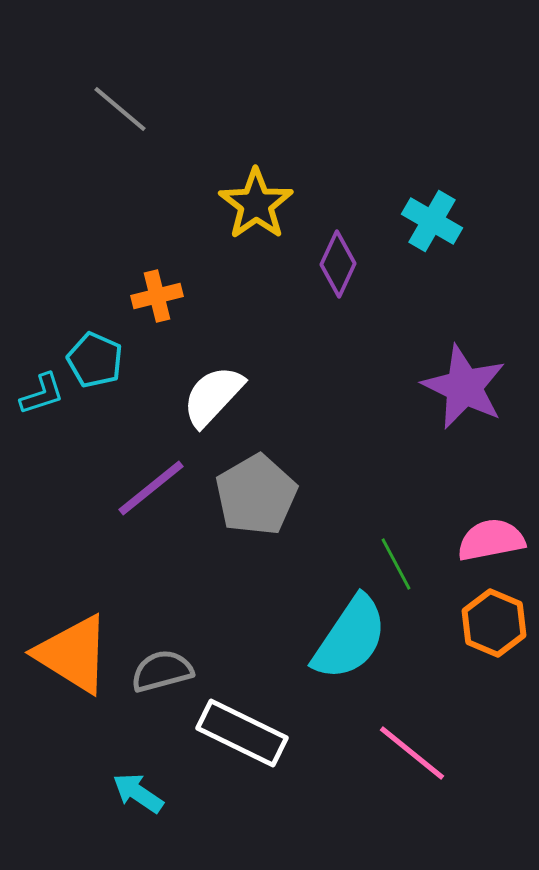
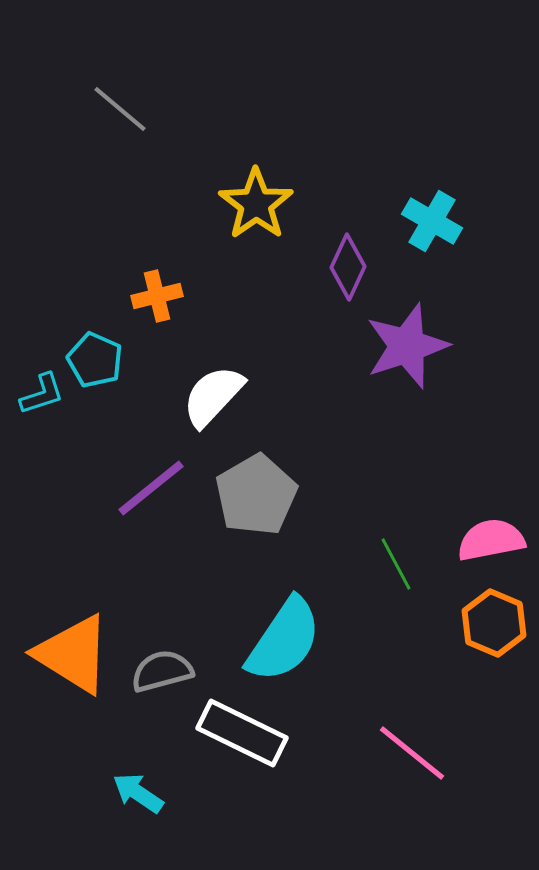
purple diamond: moved 10 px right, 3 px down
purple star: moved 57 px left, 41 px up; rotated 28 degrees clockwise
cyan semicircle: moved 66 px left, 2 px down
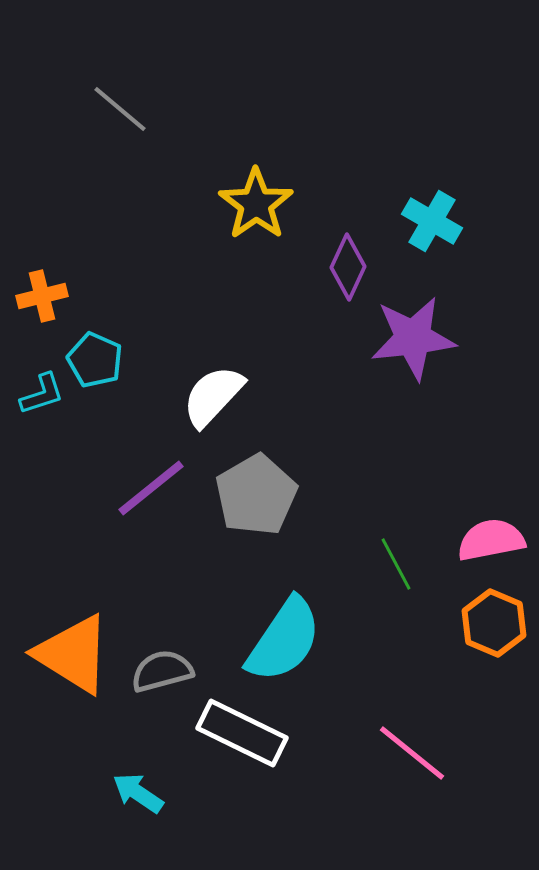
orange cross: moved 115 px left
purple star: moved 6 px right, 8 px up; rotated 12 degrees clockwise
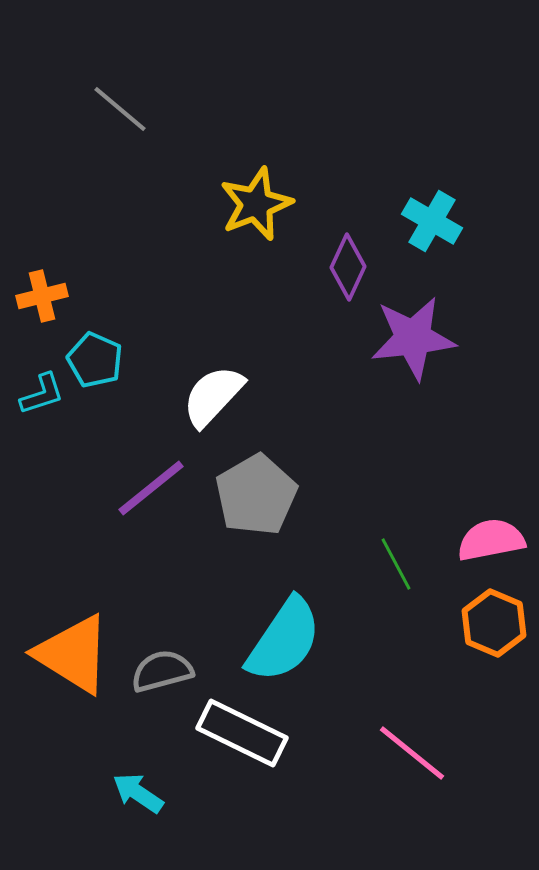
yellow star: rotated 14 degrees clockwise
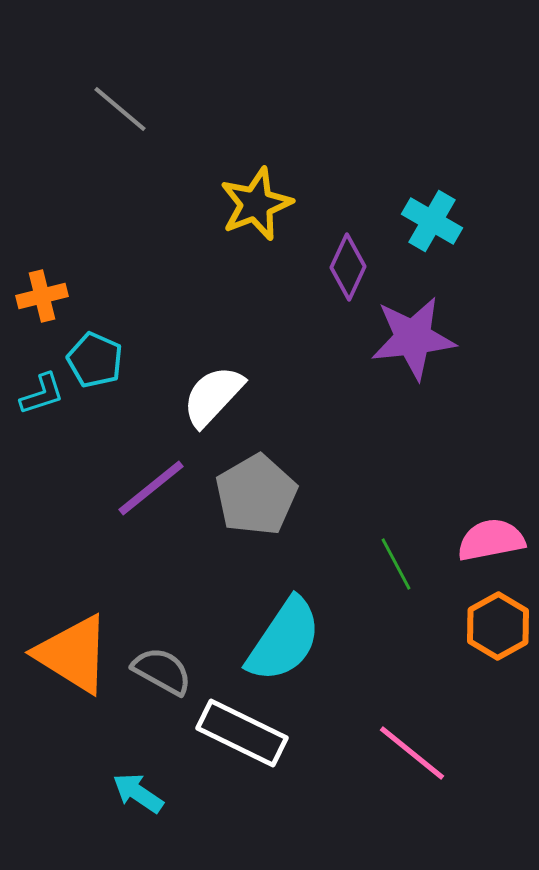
orange hexagon: moved 4 px right, 3 px down; rotated 8 degrees clockwise
gray semicircle: rotated 44 degrees clockwise
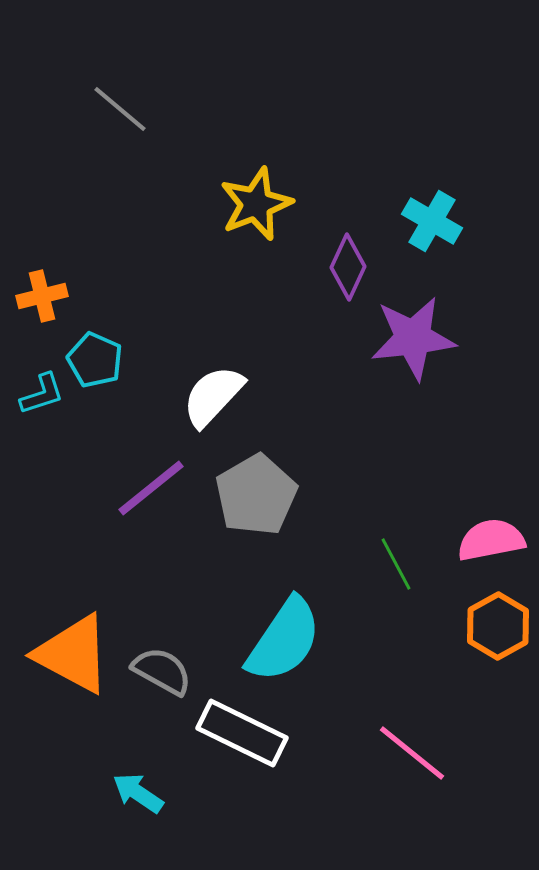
orange triangle: rotated 4 degrees counterclockwise
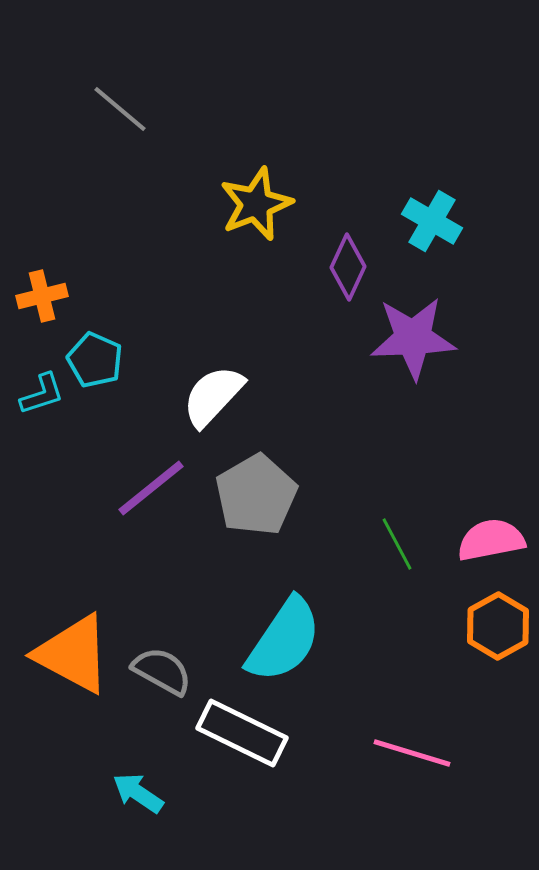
purple star: rotated 4 degrees clockwise
green line: moved 1 px right, 20 px up
pink line: rotated 22 degrees counterclockwise
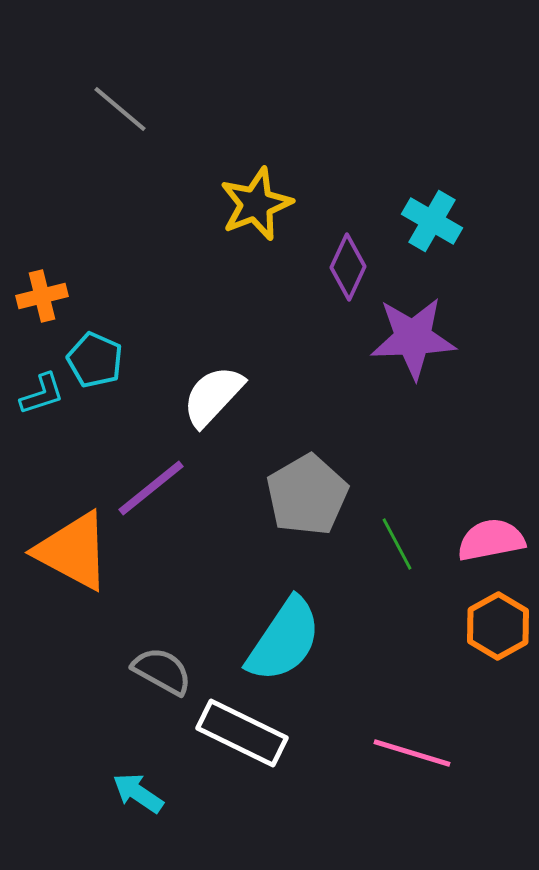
gray pentagon: moved 51 px right
orange triangle: moved 103 px up
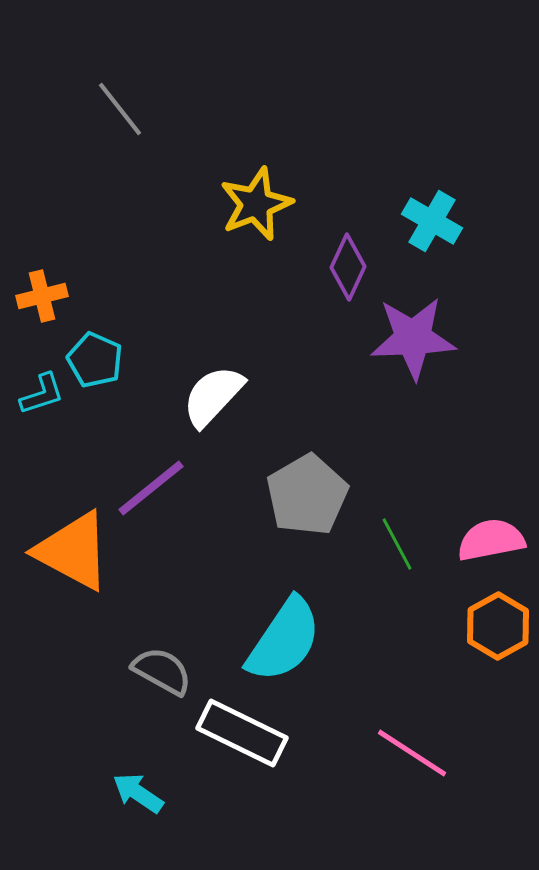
gray line: rotated 12 degrees clockwise
pink line: rotated 16 degrees clockwise
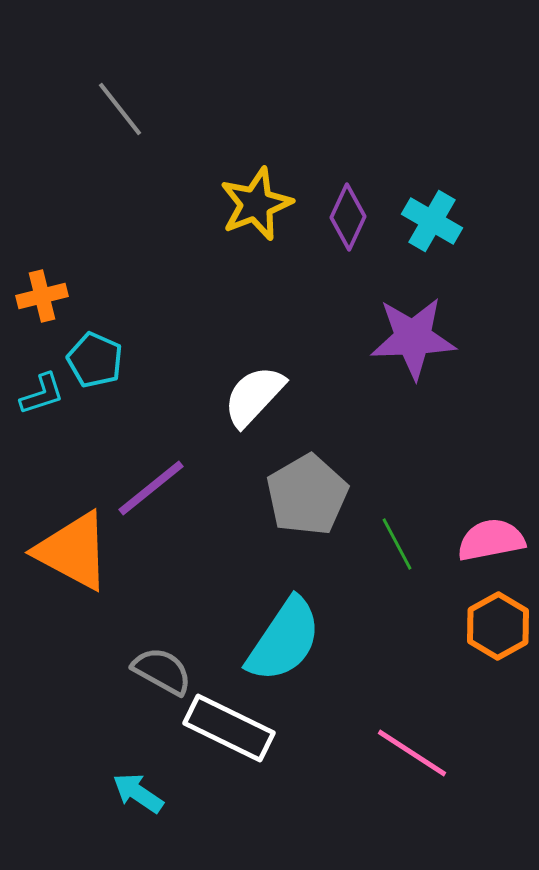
purple diamond: moved 50 px up
white semicircle: moved 41 px right
white rectangle: moved 13 px left, 5 px up
